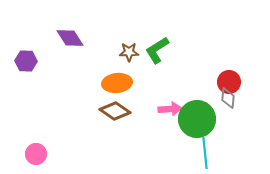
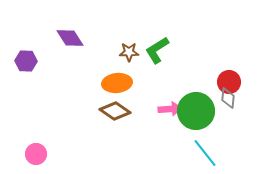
green circle: moved 1 px left, 8 px up
cyan line: rotated 32 degrees counterclockwise
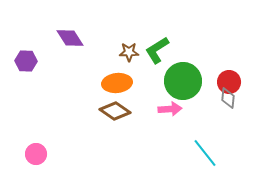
green circle: moved 13 px left, 30 px up
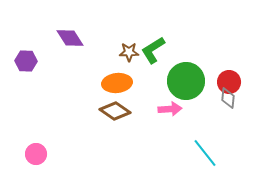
green L-shape: moved 4 px left
green circle: moved 3 px right
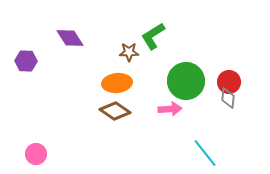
green L-shape: moved 14 px up
